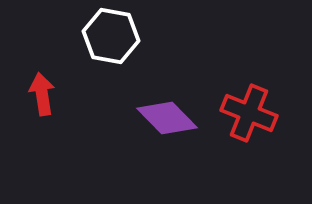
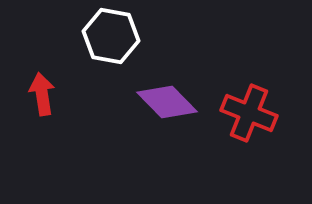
purple diamond: moved 16 px up
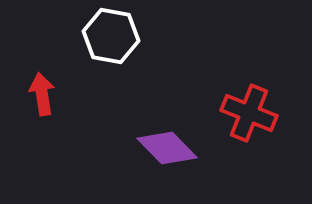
purple diamond: moved 46 px down
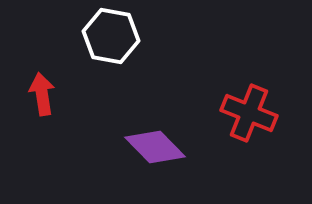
purple diamond: moved 12 px left, 1 px up
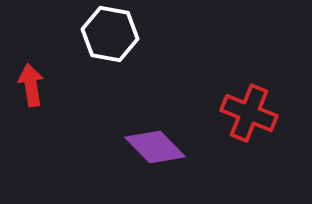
white hexagon: moved 1 px left, 2 px up
red arrow: moved 11 px left, 9 px up
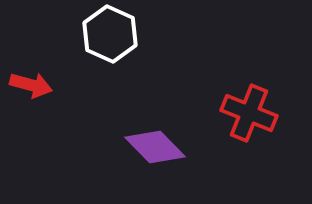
white hexagon: rotated 14 degrees clockwise
red arrow: rotated 114 degrees clockwise
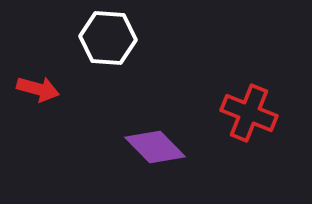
white hexagon: moved 2 px left, 4 px down; rotated 20 degrees counterclockwise
red arrow: moved 7 px right, 4 px down
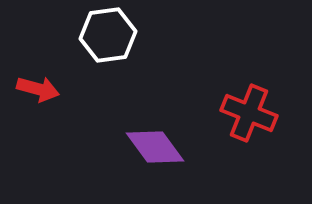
white hexagon: moved 3 px up; rotated 12 degrees counterclockwise
purple diamond: rotated 8 degrees clockwise
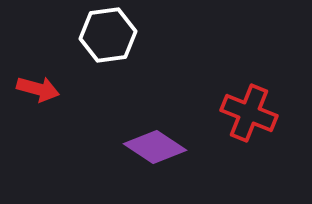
purple diamond: rotated 20 degrees counterclockwise
